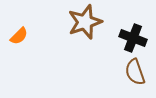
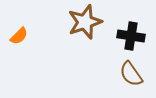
black cross: moved 2 px left, 2 px up; rotated 12 degrees counterclockwise
brown semicircle: moved 4 px left, 2 px down; rotated 16 degrees counterclockwise
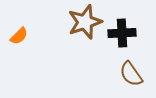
black cross: moved 9 px left, 3 px up; rotated 12 degrees counterclockwise
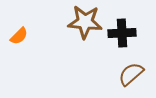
brown star: rotated 24 degrees clockwise
brown semicircle: rotated 84 degrees clockwise
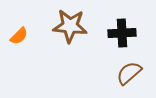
brown star: moved 15 px left, 4 px down
brown semicircle: moved 2 px left, 1 px up
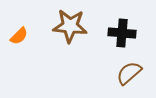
black cross: rotated 8 degrees clockwise
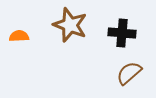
brown star: moved 1 px up; rotated 16 degrees clockwise
orange semicircle: rotated 138 degrees counterclockwise
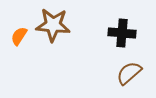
brown star: moved 17 px left; rotated 16 degrees counterclockwise
orange semicircle: rotated 54 degrees counterclockwise
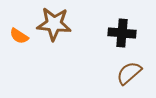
brown star: moved 1 px right, 1 px up
orange semicircle: rotated 90 degrees counterclockwise
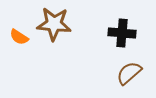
orange semicircle: moved 1 px down
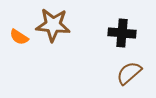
brown star: moved 1 px left, 1 px down
